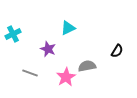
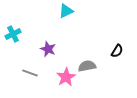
cyan triangle: moved 2 px left, 17 px up
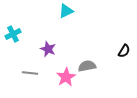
black semicircle: moved 7 px right
gray line: rotated 14 degrees counterclockwise
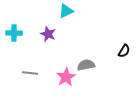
cyan cross: moved 1 px right, 1 px up; rotated 28 degrees clockwise
purple star: moved 15 px up
gray semicircle: moved 1 px left, 1 px up
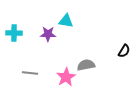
cyan triangle: moved 10 px down; rotated 35 degrees clockwise
purple star: rotated 21 degrees counterclockwise
